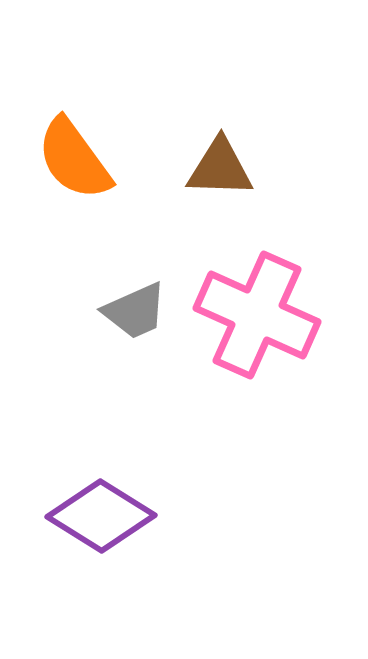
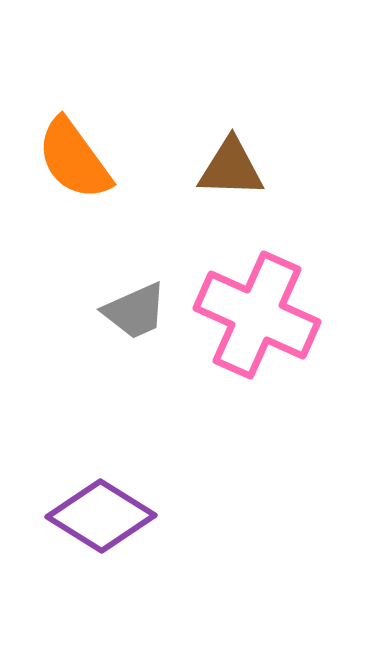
brown triangle: moved 11 px right
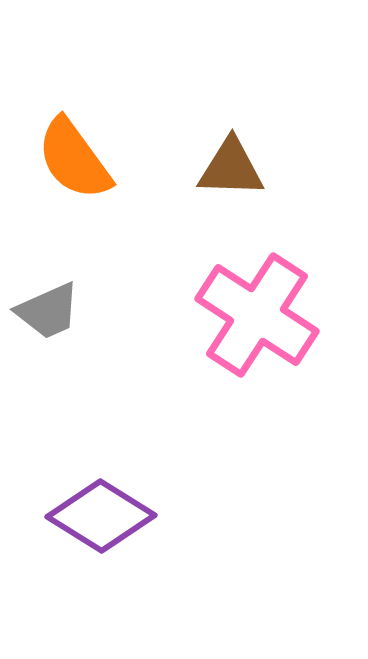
gray trapezoid: moved 87 px left
pink cross: rotated 9 degrees clockwise
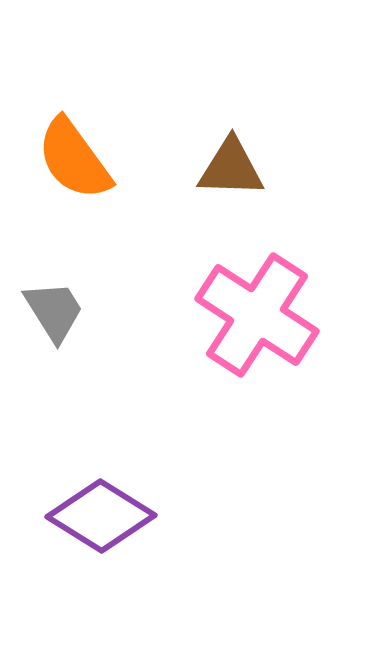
gray trapezoid: moved 6 px right; rotated 98 degrees counterclockwise
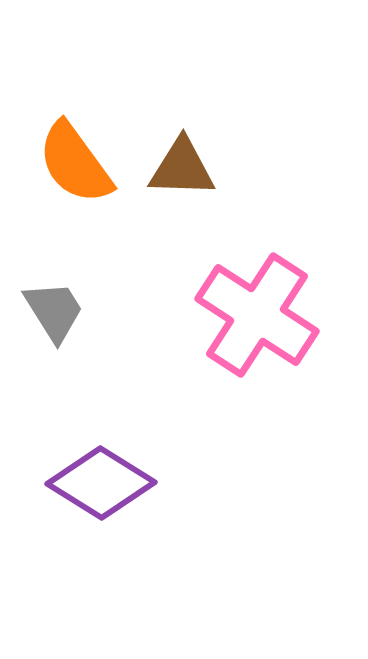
orange semicircle: moved 1 px right, 4 px down
brown triangle: moved 49 px left
purple diamond: moved 33 px up
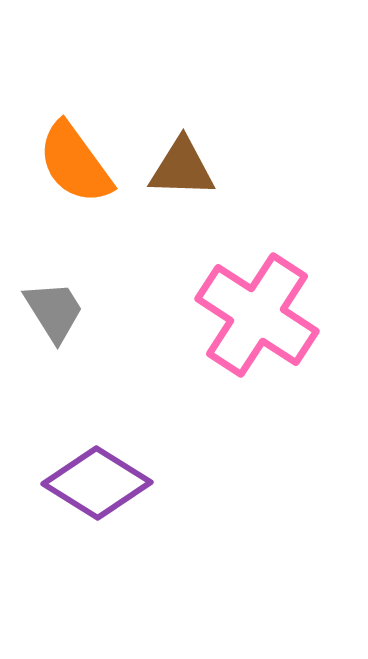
purple diamond: moved 4 px left
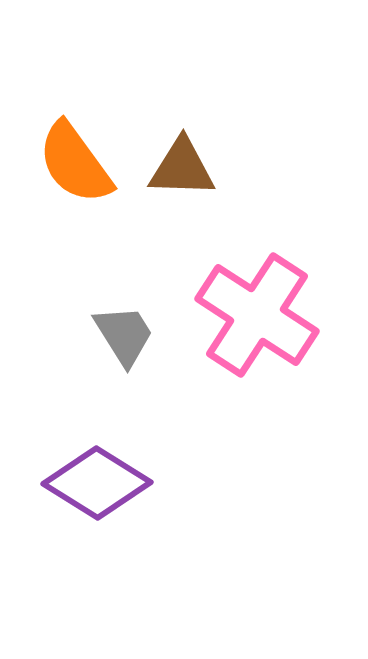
gray trapezoid: moved 70 px right, 24 px down
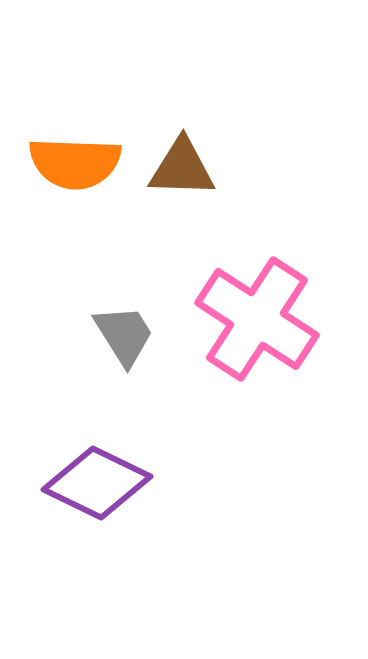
orange semicircle: rotated 52 degrees counterclockwise
pink cross: moved 4 px down
purple diamond: rotated 6 degrees counterclockwise
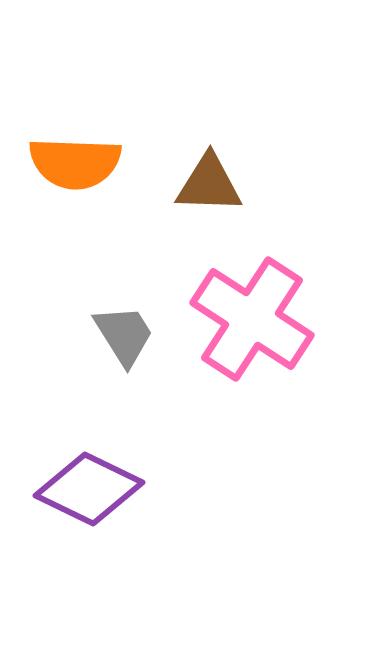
brown triangle: moved 27 px right, 16 px down
pink cross: moved 5 px left
purple diamond: moved 8 px left, 6 px down
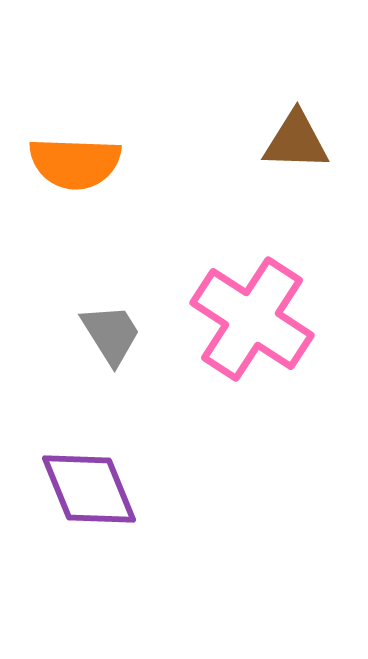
brown triangle: moved 87 px right, 43 px up
gray trapezoid: moved 13 px left, 1 px up
purple diamond: rotated 42 degrees clockwise
